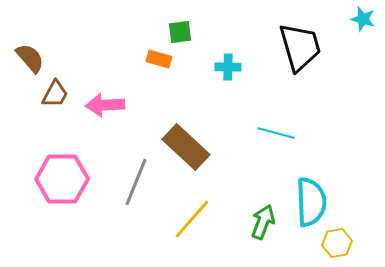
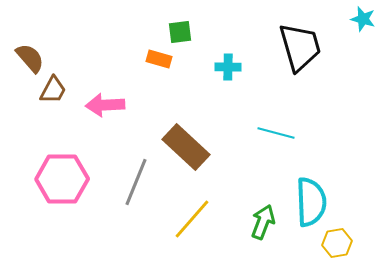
brown trapezoid: moved 2 px left, 4 px up
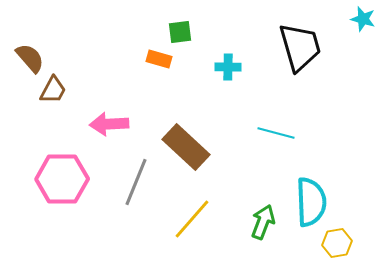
pink arrow: moved 4 px right, 19 px down
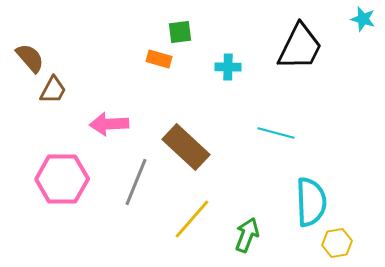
black trapezoid: rotated 42 degrees clockwise
green arrow: moved 16 px left, 13 px down
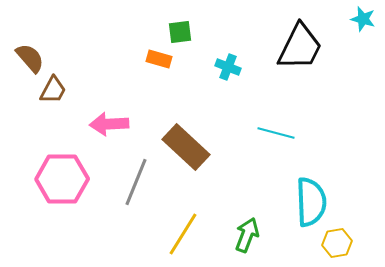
cyan cross: rotated 20 degrees clockwise
yellow line: moved 9 px left, 15 px down; rotated 9 degrees counterclockwise
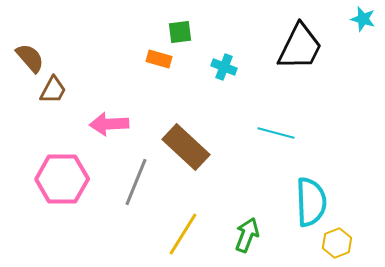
cyan cross: moved 4 px left
yellow hexagon: rotated 12 degrees counterclockwise
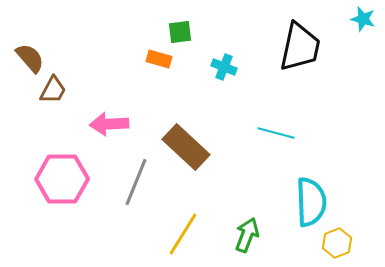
black trapezoid: rotated 14 degrees counterclockwise
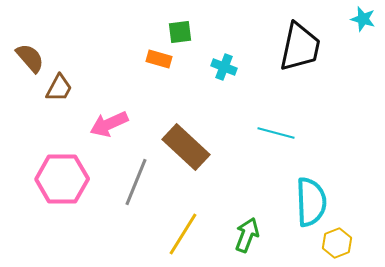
brown trapezoid: moved 6 px right, 2 px up
pink arrow: rotated 21 degrees counterclockwise
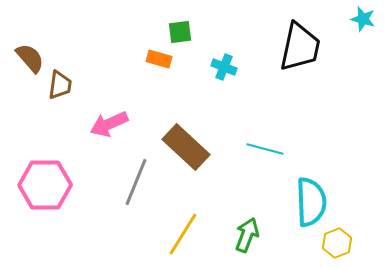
brown trapezoid: moved 1 px right, 3 px up; rotated 20 degrees counterclockwise
cyan line: moved 11 px left, 16 px down
pink hexagon: moved 17 px left, 6 px down
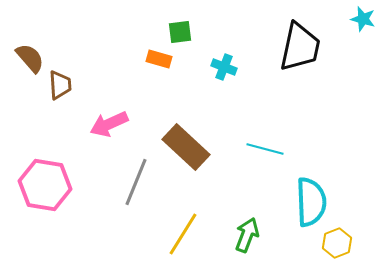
brown trapezoid: rotated 12 degrees counterclockwise
pink hexagon: rotated 9 degrees clockwise
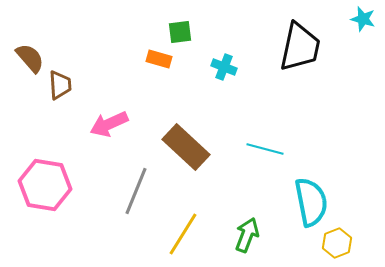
gray line: moved 9 px down
cyan semicircle: rotated 9 degrees counterclockwise
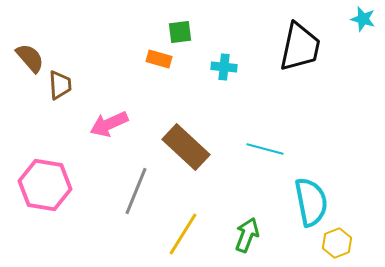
cyan cross: rotated 15 degrees counterclockwise
